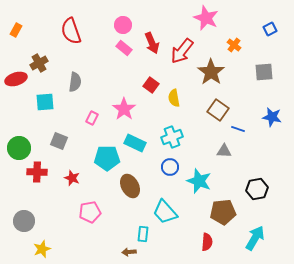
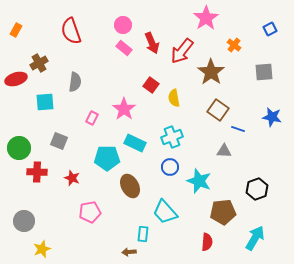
pink star at (206, 18): rotated 15 degrees clockwise
black hexagon at (257, 189): rotated 10 degrees counterclockwise
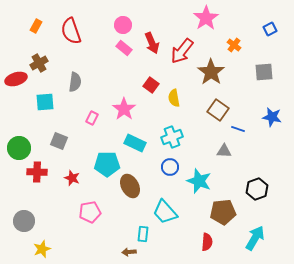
orange rectangle at (16, 30): moved 20 px right, 4 px up
cyan pentagon at (107, 158): moved 6 px down
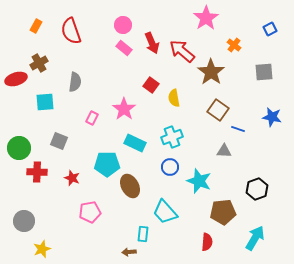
red arrow at (182, 51): rotated 92 degrees clockwise
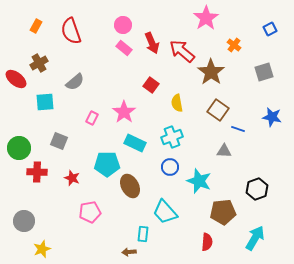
gray square at (264, 72): rotated 12 degrees counterclockwise
red ellipse at (16, 79): rotated 55 degrees clockwise
gray semicircle at (75, 82): rotated 42 degrees clockwise
yellow semicircle at (174, 98): moved 3 px right, 5 px down
pink star at (124, 109): moved 3 px down
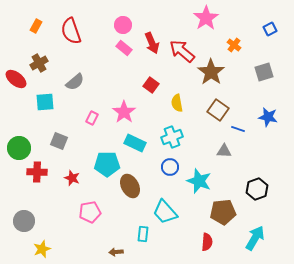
blue star at (272, 117): moved 4 px left
brown arrow at (129, 252): moved 13 px left
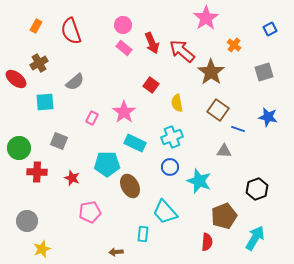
brown pentagon at (223, 212): moved 1 px right, 4 px down; rotated 15 degrees counterclockwise
gray circle at (24, 221): moved 3 px right
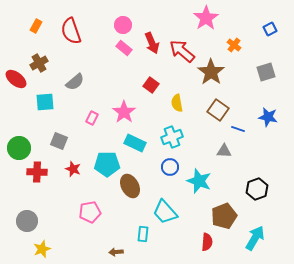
gray square at (264, 72): moved 2 px right
red star at (72, 178): moved 1 px right, 9 px up
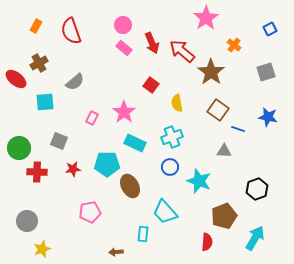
red star at (73, 169): rotated 28 degrees counterclockwise
